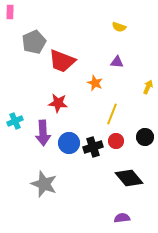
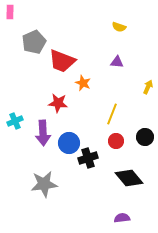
orange star: moved 12 px left
black cross: moved 5 px left, 11 px down
gray star: rotated 28 degrees counterclockwise
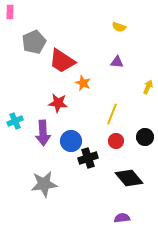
red trapezoid: rotated 12 degrees clockwise
blue circle: moved 2 px right, 2 px up
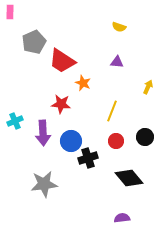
red star: moved 3 px right, 1 px down
yellow line: moved 3 px up
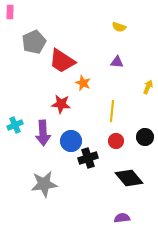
yellow line: rotated 15 degrees counterclockwise
cyan cross: moved 4 px down
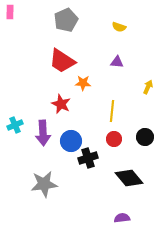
gray pentagon: moved 32 px right, 22 px up
orange star: rotated 21 degrees counterclockwise
red star: rotated 18 degrees clockwise
red circle: moved 2 px left, 2 px up
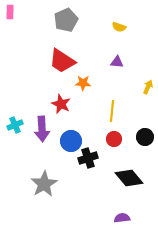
purple arrow: moved 1 px left, 4 px up
gray star: rotated 24 degrees counterclockwise
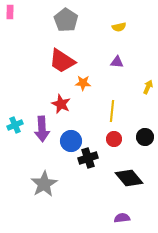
gray pentagon: rotated 15 degrees counterclockwise
yellow semicircle: rotated 32 degrees counterclockwise
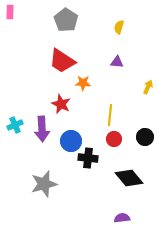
yellow semicircle: rotated 120 degrees clockwise
yellow line: moved 2 px left, 4 px down
black cross: rotated 24 degrees clockwise
gray star: rotated 16 degrees clockwise
